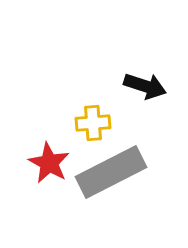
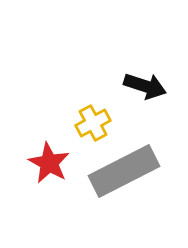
yellow cross: rotated 24 degrees counterclockwise
gray rectangle: moved 13 px right, 1 px up
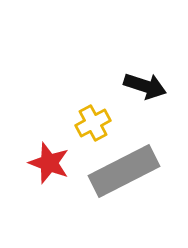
red star: rotated 9 degrees counterclockwise
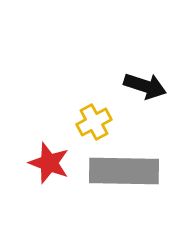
yellow cross: moved 1 px right, 1 px up
gray rectangle: rotated 28 degrees clockwise
